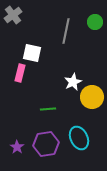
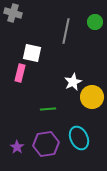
gray cross: moved 2 px up; rotated 36 degrees counterclockwise
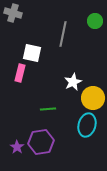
green circle: moved 1 px up
gray line: moved 3 px left, 3 px down
yellow circle: moved 1 px right, 1 px down
cyan ellipse: moved 8 px right, 13 px up; rotated 40 degrees clockwise
purple hexagon: moved 5 px left, 2 px up
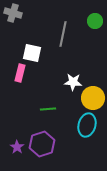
white star: rotated 30 degrees clockwise
purple hexagon: moved 1 px right, 2 px down; rotated 10 degrees counterclockwise
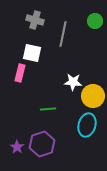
gray cross: moved 22 px right, 7 px down
yellow circle: moved 2 px up
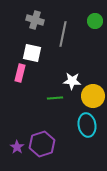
white star: moved 1 px left, 1 px up
green line: moved 7 px right, 11 px up
cyan ellipse: rotated 25 degrees counterclockwise
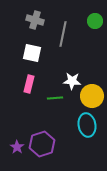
pink rectangle: moved 9 px right, 11 px down
yellow circle: moved 1 px left
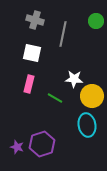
green circle: moved 1 px right
white star: moved 2 px right, 2 px up
green line: rotated 35 degrees clockwise
purple star: rotated 16 degrees counterclockwise
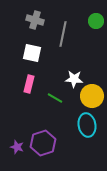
purple hexagon: moved 1 px right, 1 px up
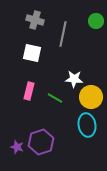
pink rectangle: moved 7 px down
yellow circle: moved 1 px left, 1 px down
purple hexagon: moved 2 px left, 1 px up
